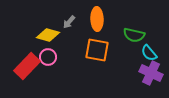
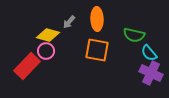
pink circle: moved 2 px left, 6 px up
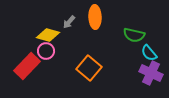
orange ellipse: moved 2 px left, 2 px up
orange square: moved 8 px left, 18 px down; rotated 30 degrees clockwise
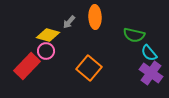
purple cross: rotated 10 degrees clockwise
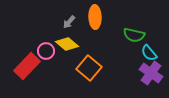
yellow diamond: moved 19 px right, 9 px down; rotated 25 degrees clockwise
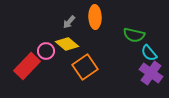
orange square: moved 4 px left, 1 px up; rotated 15 degrees clockwise
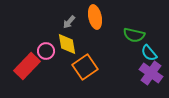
orange ellipse: rotated 10 degrees counterclockwise
yellow diamond: rotated 40 degrees clockwise
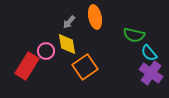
red rectangle: rotated 12 degrees counterclockwise
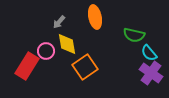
gray arrow: moved 10 px left
